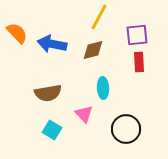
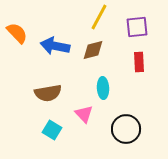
purple square: moved 8 px up
blue arrow: moved 3 px right, 2 px down
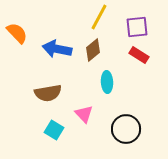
blue arrow: moved 2 px right, 3 px down
brown diamond: rotated 25 degrees counterclockwise
red rectangle: moved 7 px up; rotated 54 degrees counterclockwise
cyan ellipse: moved 4 px right, 6 px up
cyan square: moved 2 px right
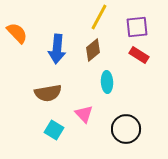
blue arrow: rotated 96 degrees counterclockwise
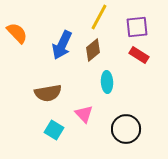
blue arrow: moved 5 px right, 4 px up; rotated 20 degrees clockwise
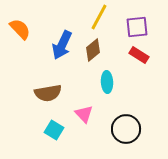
orange semicircle: moved 3 px right, 4 px up
